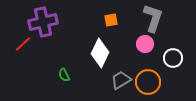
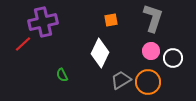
pink circle: moved 6 px right, 7 px down
green semicircle: moved 2 px left
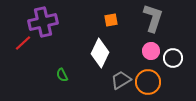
red line: moved 1 px up
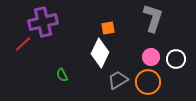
orange square: moved 3 px left, 8 px down
red line: moved 1 px down
pink circle: moved 6 px down
white circle: moved 3 px right, 1 px down
gray trapezoid: moved 3 px left
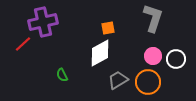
white diamond: rotated 36 degrees clockwise
pink circle: moved 2 px right, 1 px up
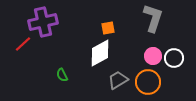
white circle: moved 2 px left, 1 px up
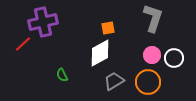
pink circle: moved 1 px left, 1 px up
gray trapezoid: moved 4 px left, 1 px down
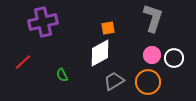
red line: moved 18 px down
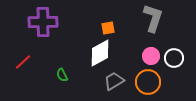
purple cross: rotated 12 degrees clockwise
pink circle: moved 1 px left, 1 px down
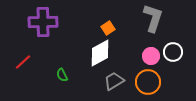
orange square: rotated 24 degrees counterclockwise
white circle: moved 1 px left, 6 px up
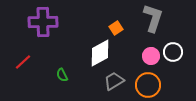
orange square: moved 8 px right
orange circle: moved 3 px down
